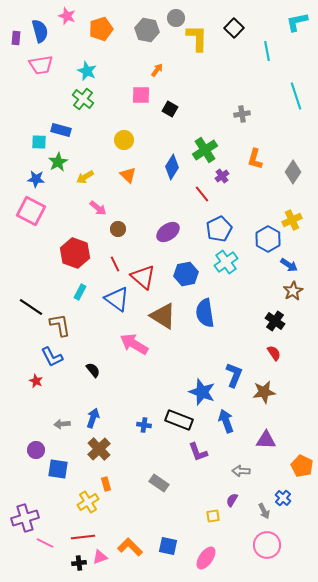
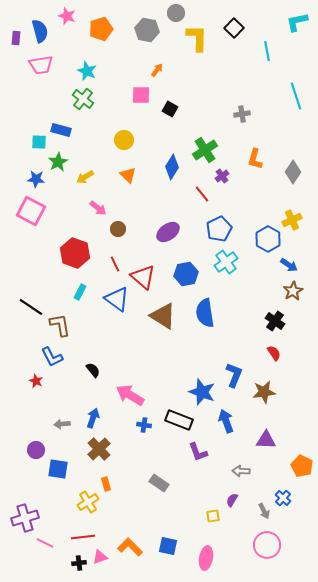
gray circle at (176, 18): moved 5 px up
pink arrow at (134, 344): moved 4 px left, 51 px down
pink ellipse at (206, 558): rotated 25 degrees counterclockwise
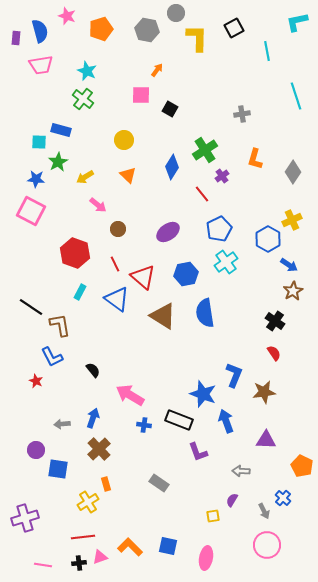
black square at (234, 28): rotated 18 degrees clockwise
pink arrow at (98, 208): moved 3 px up
blue star at (202, 392): moved 1 px right, 2 px down
pink line at (45, 543): moved 2 px left, 22 px down; rotated 18 degrees counterclockwise
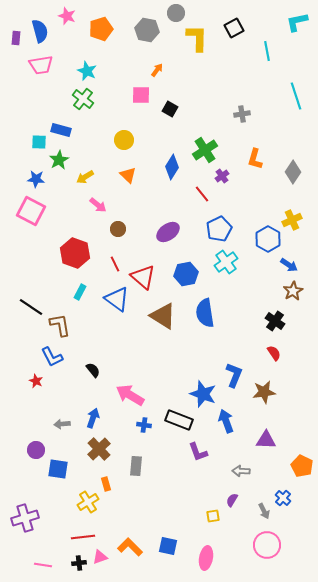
green star at (58, 162): moved 1 px right, 2 px up
gray rectangle at (159, 483): moved 23 px left, 17 px up; rotated 60 degrees clockwise
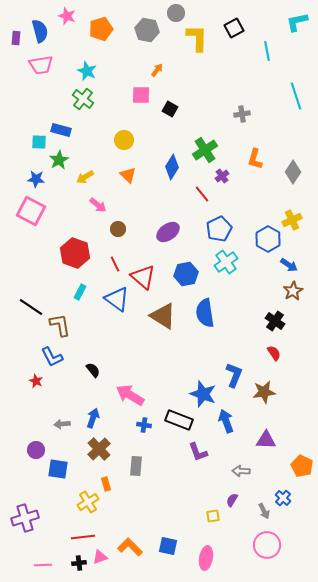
pink line at (43, 565): rotated 12 degrees counterclockwise
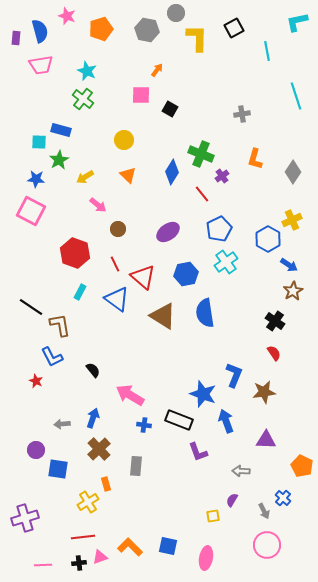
green cross at (205, 150): moved 4 px left, 4 px down; rotated 35 degrees counterclockwise
blue diamond at (172, 167): moved 5 px down
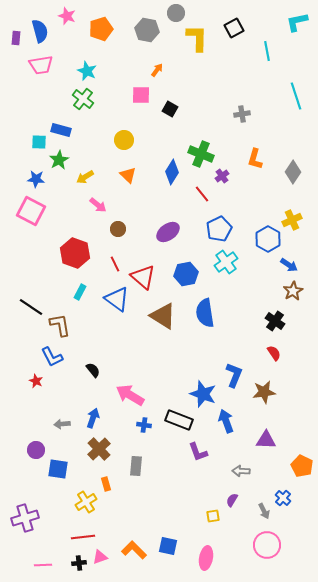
yellow cross at (88, 502): moved 2 px left
orange L-shape at (130, 547): moved 4 px right, 3 px down
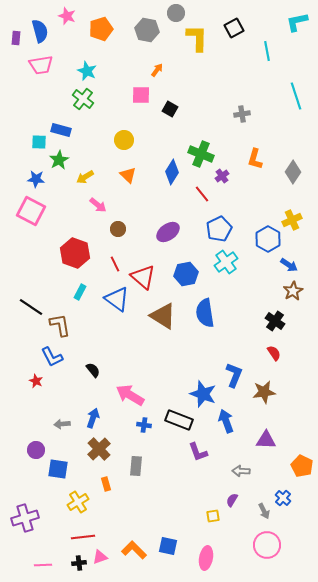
yellow cross at (86, 502): moved 8 px left
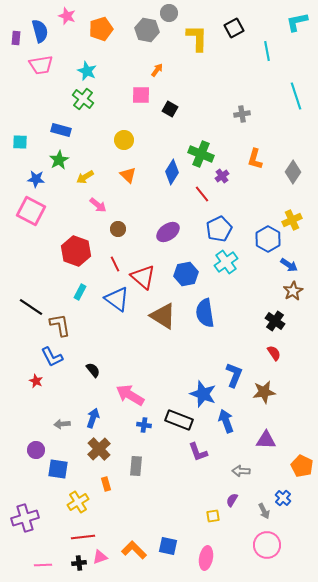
gray circle at (176, 13): moved 7 px left
cyan square at (39, 142): moved 19 px left
red hexagon at (75, 253): moved 1 px right, 2 px up
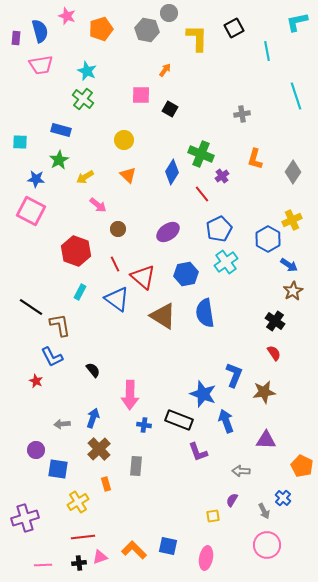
orange arrow at (157, 70): moved 8 px right
pink arrow at (130, 395): rotated 120 degrees counterclockwise
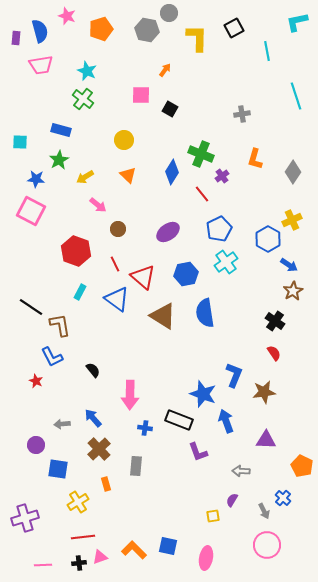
blue arrow at (93, 418): rotated 60 degrees counterclockwise
blue cross at (144, 425): moved 1 px right, 3 px down
purple circle at (36, 450): moved 5 px up
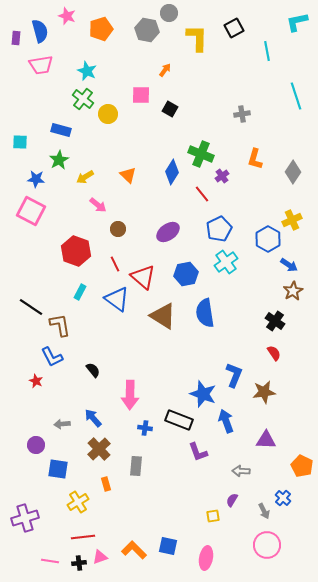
yellow circle at (124, 140): moved 16 px left, 26 px up
pink line at (43, 565): moved 7 px right, 4 px up; rotated 12 degrees clockwise
